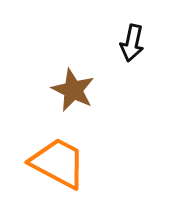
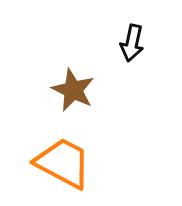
orange trapezoid: moved 5 px right
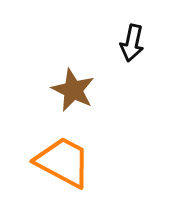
orange trapezoid: moved 1 px up
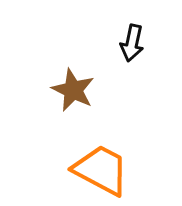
orange trapezoid: moved 38 px right, 8 px down
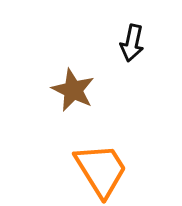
orange trapezoid: rotated 30 degrees clockwise
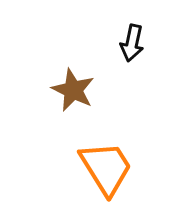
orange trapezoid: moved 5 px right, 2 px up
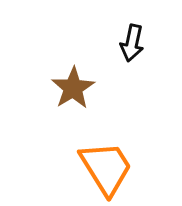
brown star: moved 2 px up; rotated 15 degrees clockwise
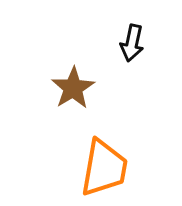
orange trapezoid: moved 2 px left; rotated 42 degrees clockwise
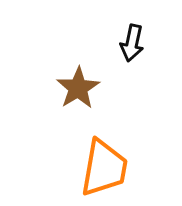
brown star: moved 5 px right
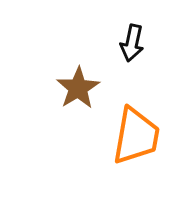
orange trapezoid: moved 32 px right, 32 px up
